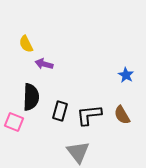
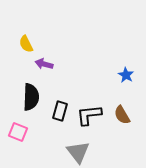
pink square: moved 4 px right, 10 px down
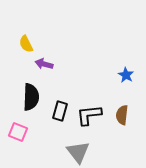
brown semicircle: rotated 36 degrees clockwise
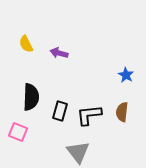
purple arrow: moved 15 px right, 11 px up
brown semicircle: moved 3 px up
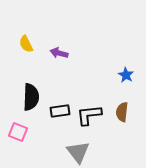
black rectangle: rotated 66 degrees clockwise
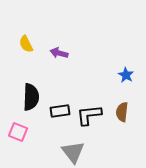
gray triangle: moved 5 px left
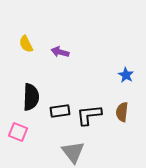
purple arrow: moved 1 px right, 1 px up
